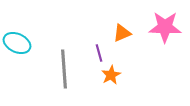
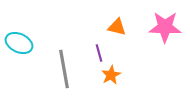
orange triangle: moved 5 px left, 6 px up; rotated 36 degrees clockwise
cyan ellipse: moved 2 px right
gray line: rotated 6 degrees counterclockwise
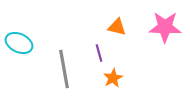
orange star: moved 2 px right, 3 px down
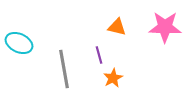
purple line: moved 2 px down
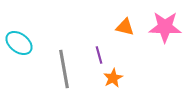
orange triangle: moved 8 px right
cyan ellipse: rotated 12 degrees clockwise
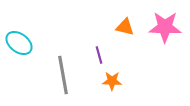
gray line: moved 1 px left, 6 px down
orange star: moved 1 px left, 3 px down; rotated 30 degrees clockwise
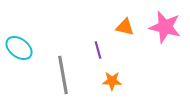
pink star: rotated 12 degrees clockwise
cyan ellipse: moved 5 px down
purple line: moved 1 px left, 5 px up
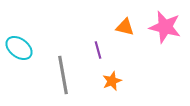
orange star: rotated 24 degrees counterclockwise
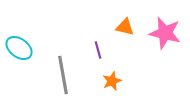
pink star: moved 6 px down
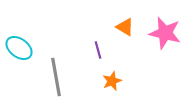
orange triangle: rotated 18 degrees clockwise
gray line: moved 7 px left, 2 px down
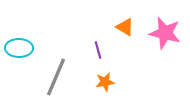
cyan ellipse: rotated 36 degrees counterclockwise
gray line: rotated 33 degrees clockwise
orange star: moved 7 px left, 1 px down; rotated 12 degrees clockwise
